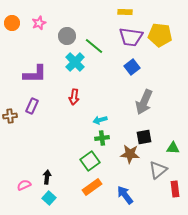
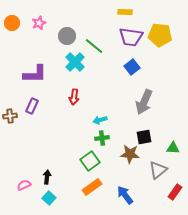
red rectangle: moved 3 px down; rotated 42 degrees clockwise
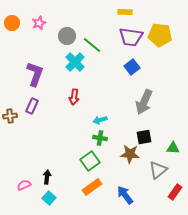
green line: moved 2 px left, 1 px up
purple L-shape: rotated 70 degrees counterclockwise
green cross: moved 2 px left; rotated 16 degrees clockwise
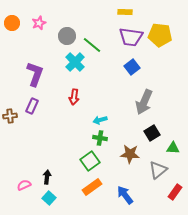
black square: moved 8 px right, 4 px up; rotated 21 degrees counterclockwise
